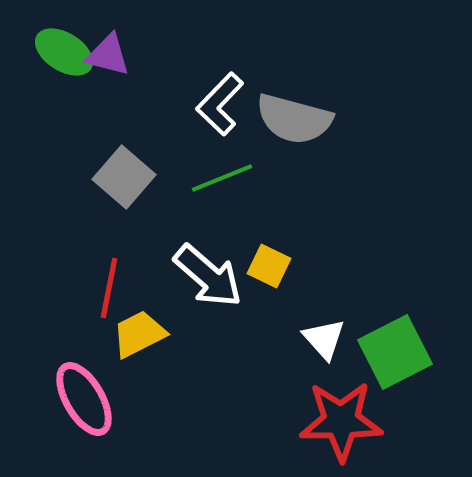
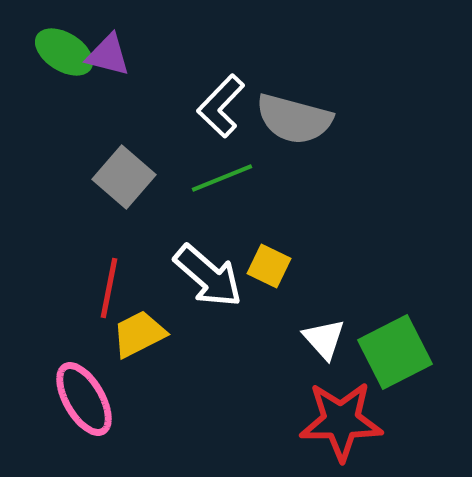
white L-shape: moved 1 px right, 2 px down
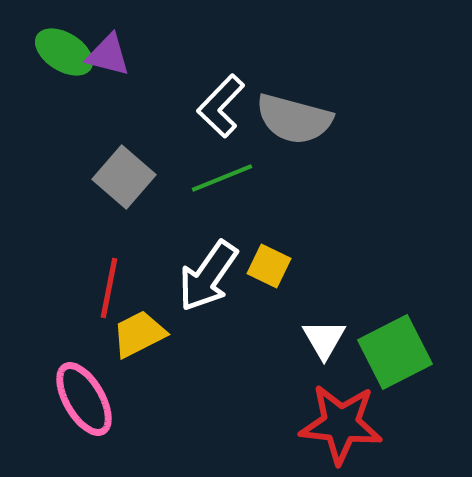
white arrow: rotated 84 degrees clockwise
white triangle: rotated 12 degrees clockwise
red star: moved 3 px down; rotated 6 degrees clockwise
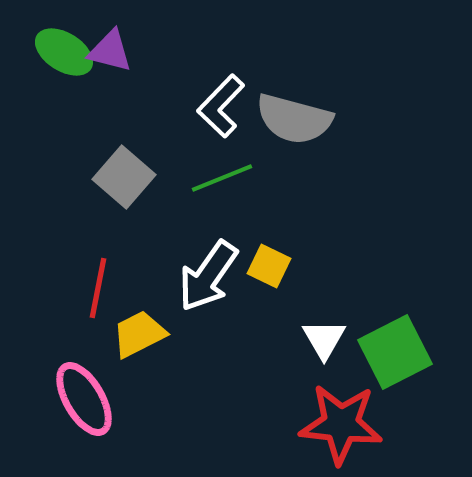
purple triangle: moved 2 px right, 4 px up
red line: moved 11 px left
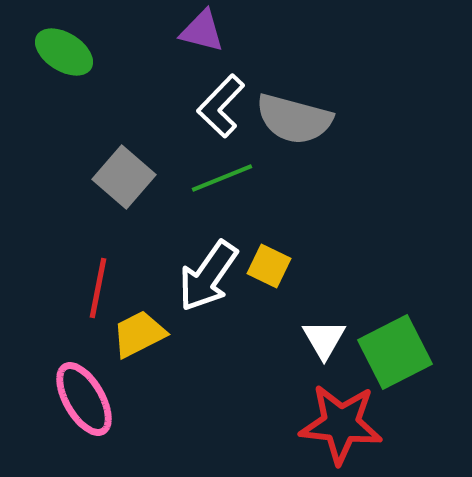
purple triangle: moved 92 px right, 20 px up
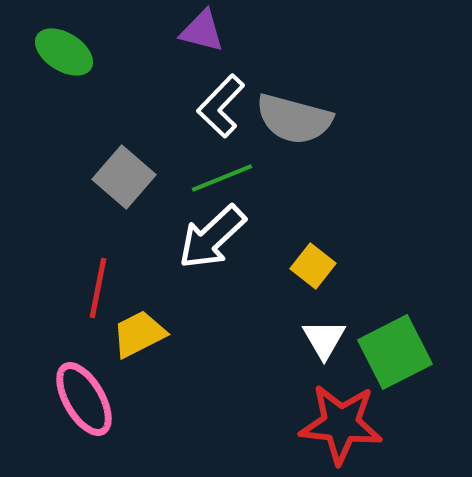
yellow square: moved 44 px right; rotated 12 degrees clockwise
white arrow: moved 4 px right, 39 px up; rotated 12 degrees clockwise
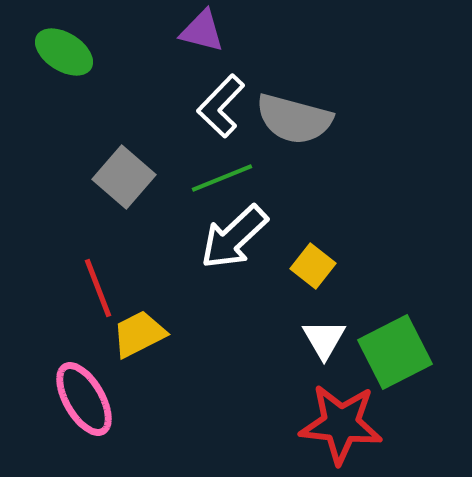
white arrow: moved 22 px right
red line: rotated 32 degrees counterclockwise
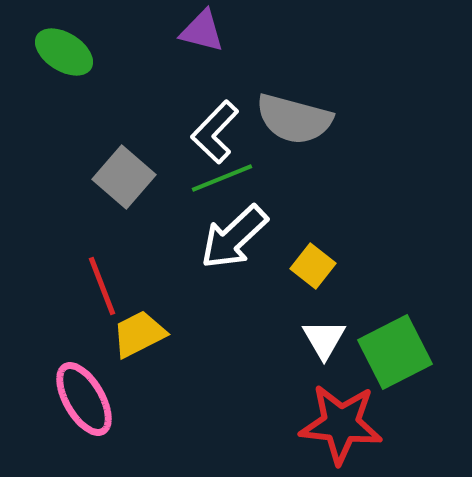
white L-shape: moved 6 px left, 26 px down
red line: moved 4 px right, 2 px up
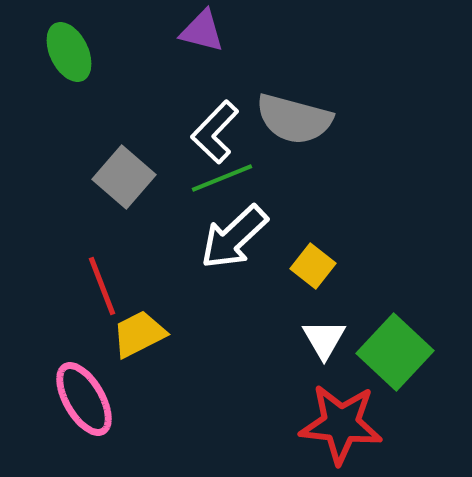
green ellipse: moved 5 px right; rotated 32 degrees clockwise
green square: rotated 20 degrees counterclockwise
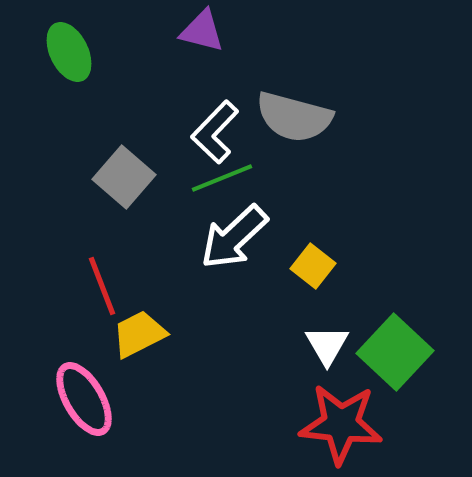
gray semicircle: moved 2 px up
white triangle: moved 3 px right, 6 px down
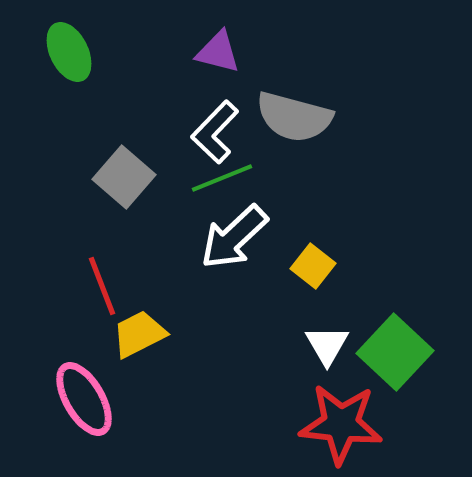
purple triangle: moved 16 px right, 21 px down
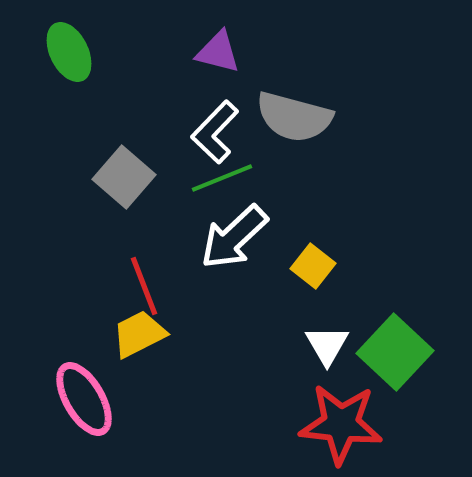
red line: moved 42 px right
